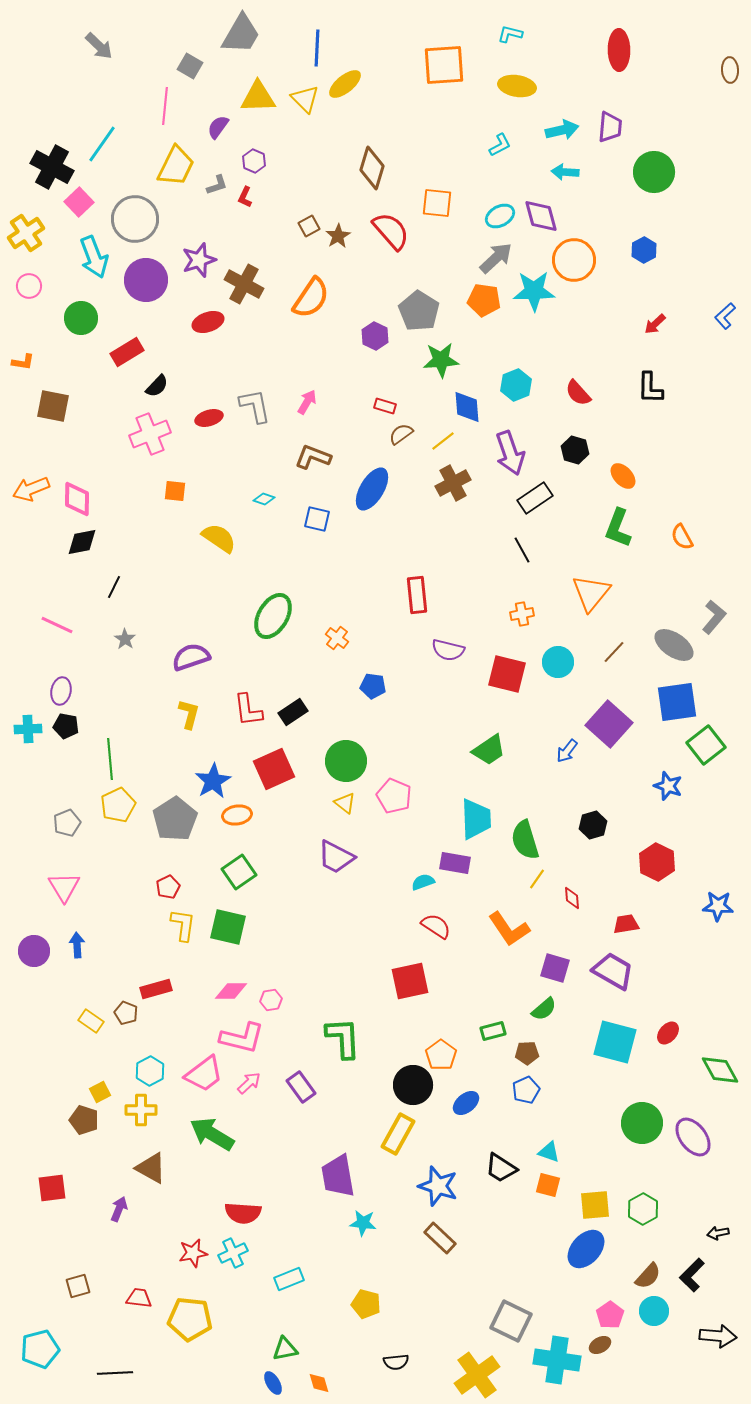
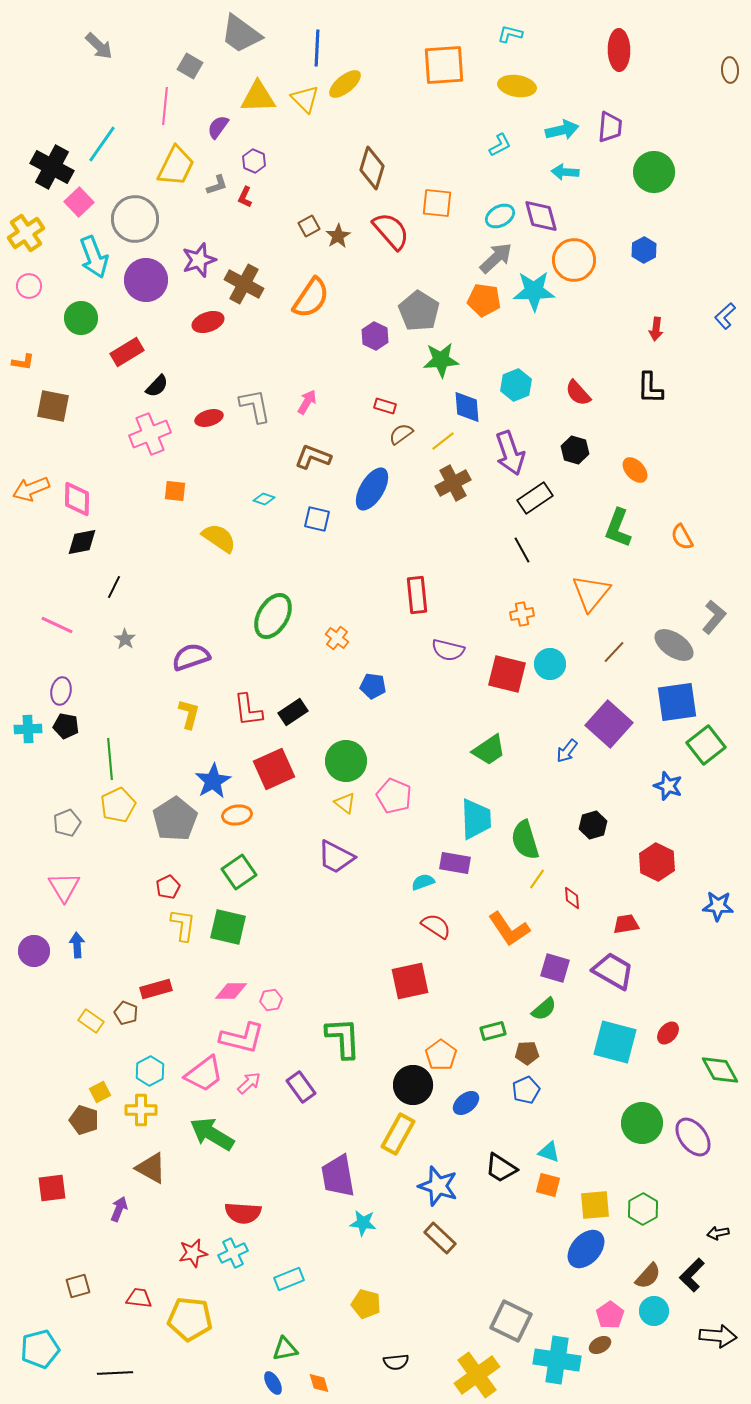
gray trapezoid at (241, 34): rotated 96 degrees clockwise
red arrow at (655, 324): moved 1 px right, 5 px down; rotated 40 degrees counterclockwise
orange ellipse at (623, 476): moved 12 px right, 6 px up
cyan circle at (558, 662): moved 8 px left, 2 px down
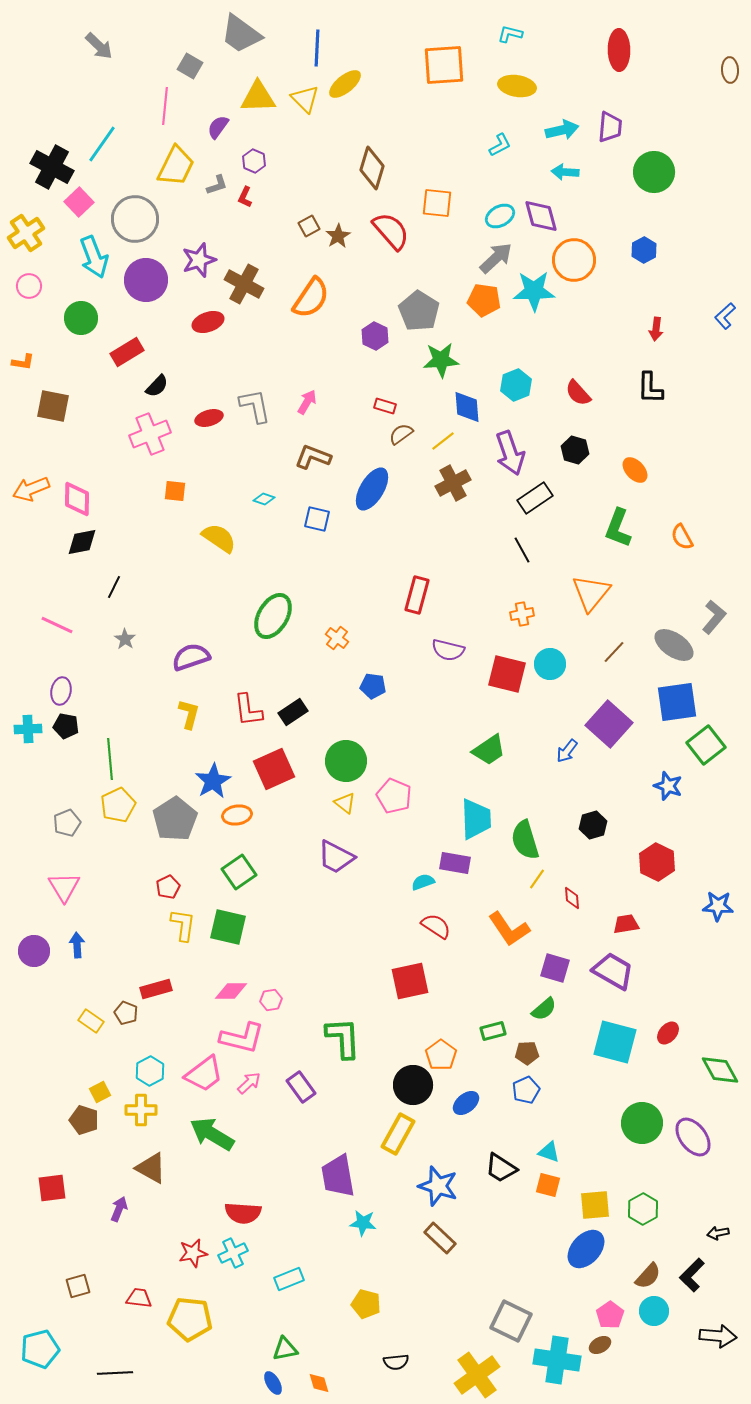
red rectangle at (417, 595): rotated 21 degrees clockwise
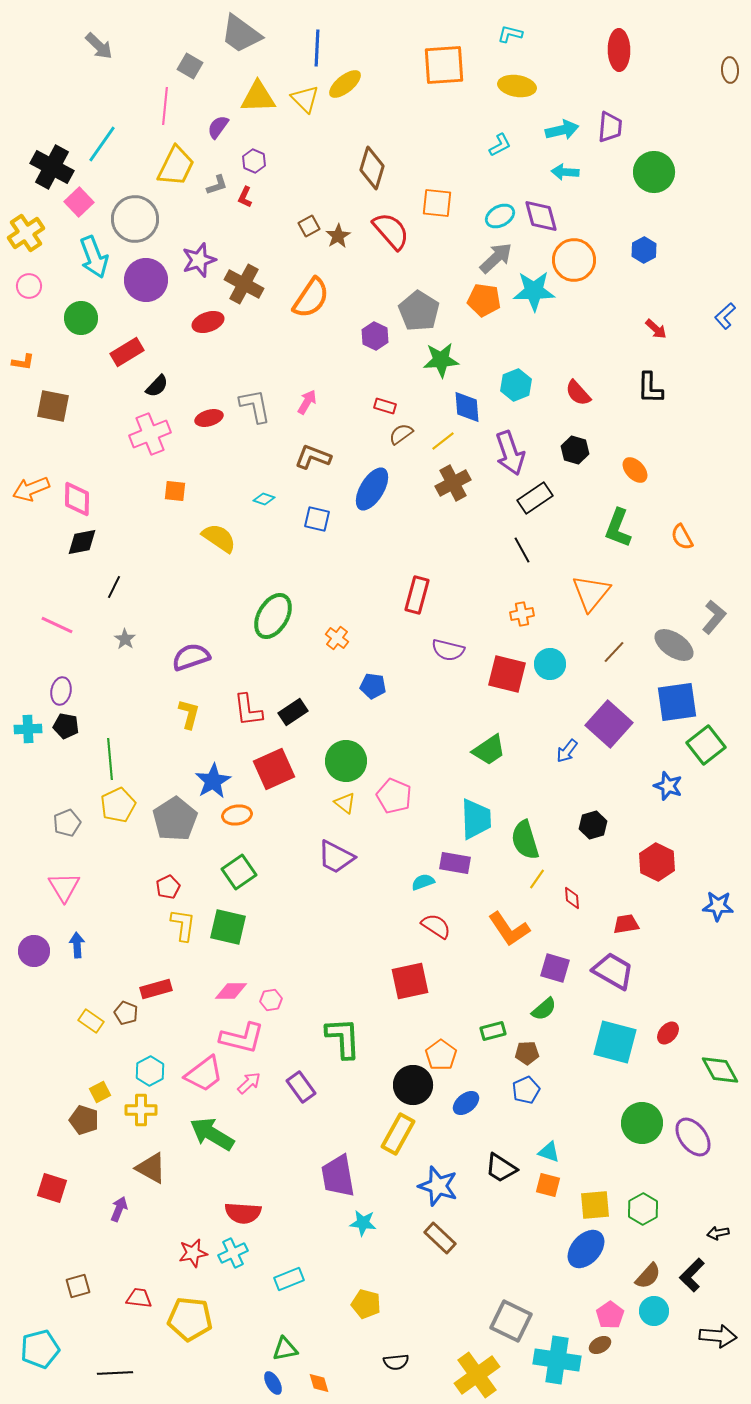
red arrow at (656, 329): rotated 55 degrees counterclockwise
red square at (52, 1188): rotated 24 degrees clockwise
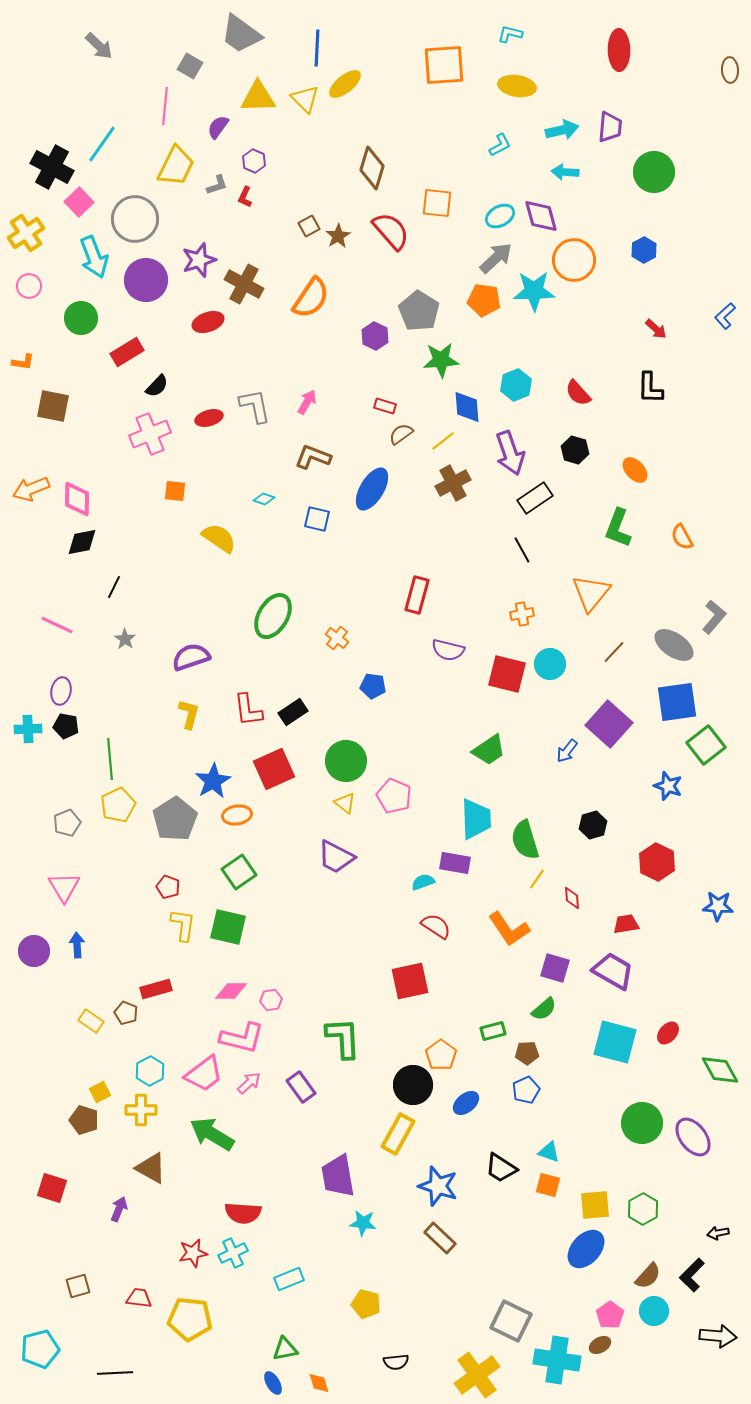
red pentagon at (168, 887): rotated 25 degrees counterclockwise
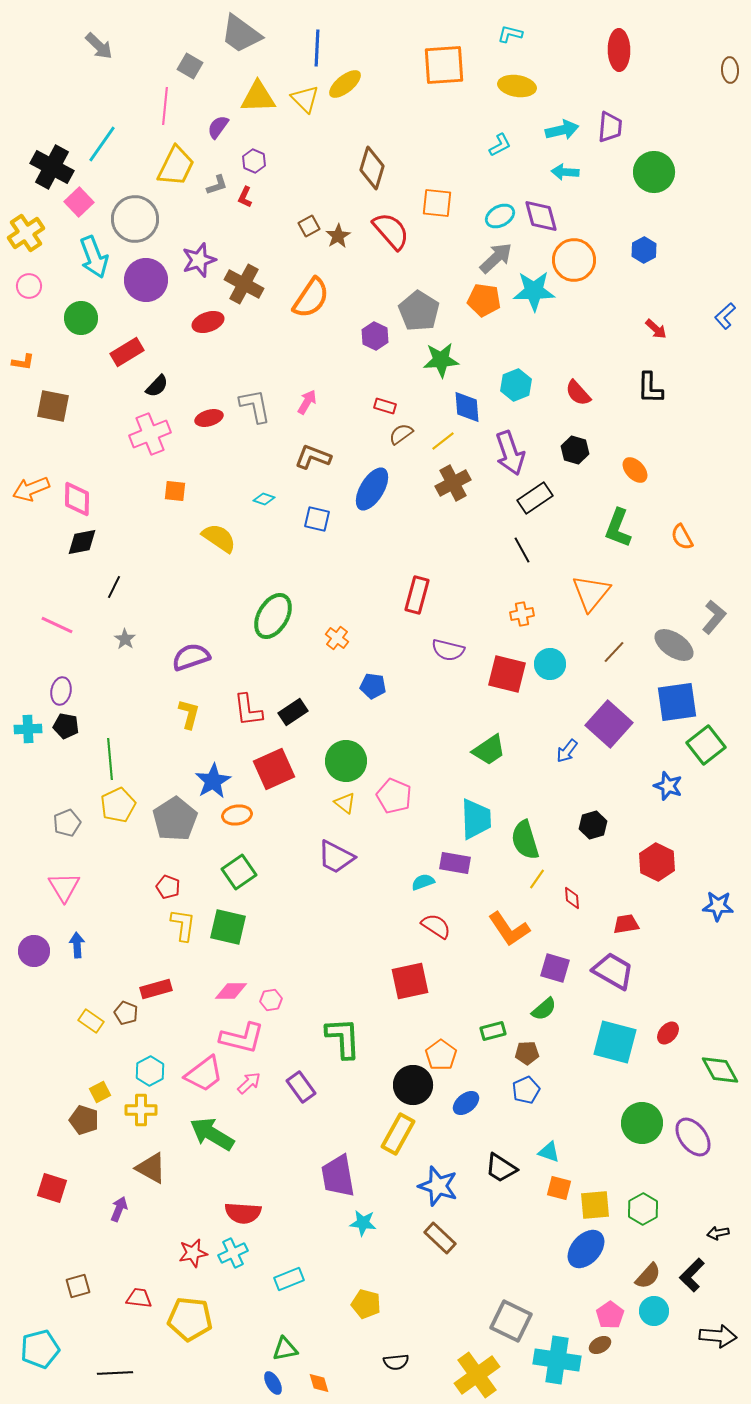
orange square at (548, 1185): moved 11 px right, 3 px down
